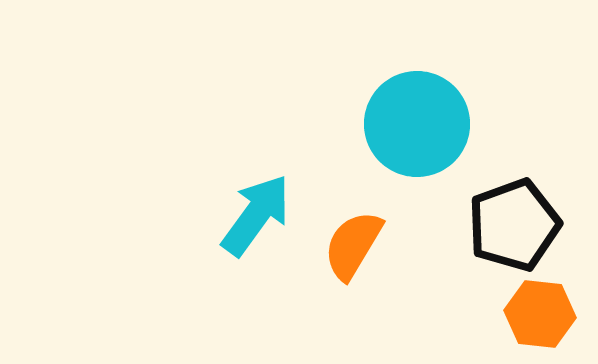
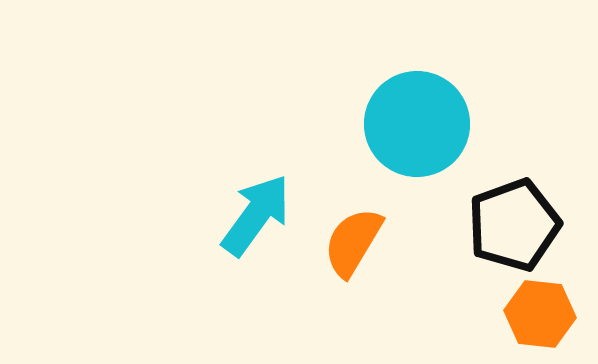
orange semicircle: moved 3 px up
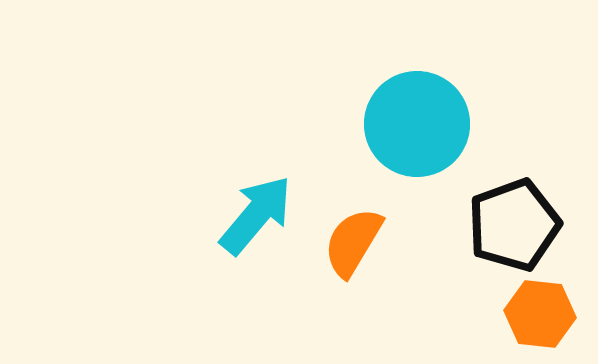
cyan arrow: rotated 4 degrees clockwise
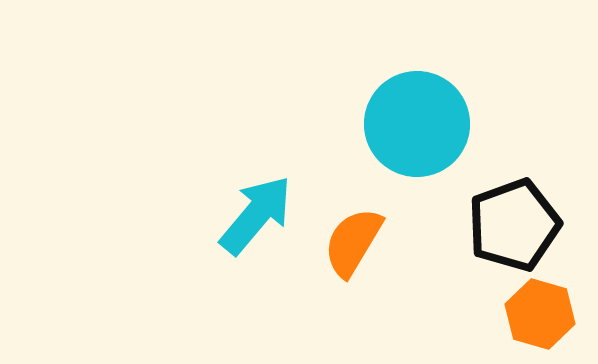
orange hexagon: rotated 10 degrees clockwise
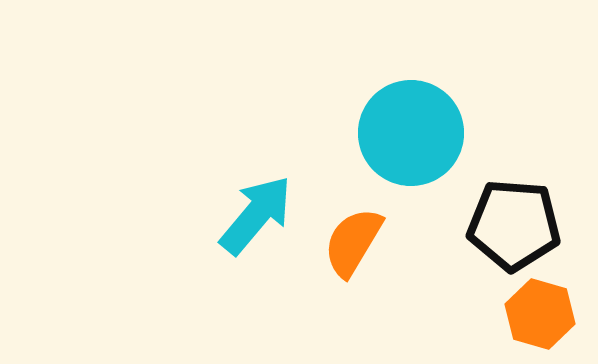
cyan circle: moved 6 px left, 9 px down
black pentagon: rotated 24 degrees clockwise
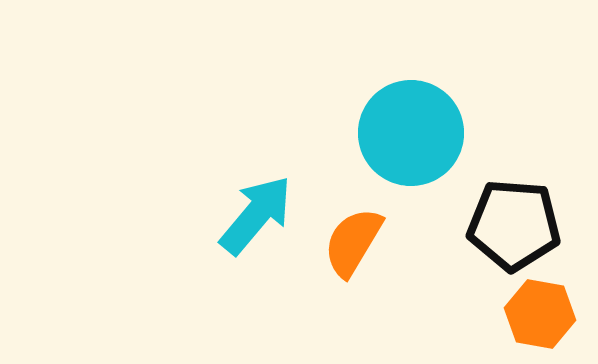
orange hexagon: rotated 6 degrees counterclockwise
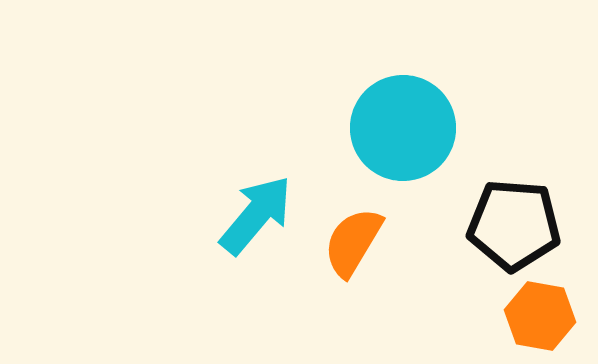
cyan circle: moved 8 px left, 5 px up
orange hexagon: moved 2 px down
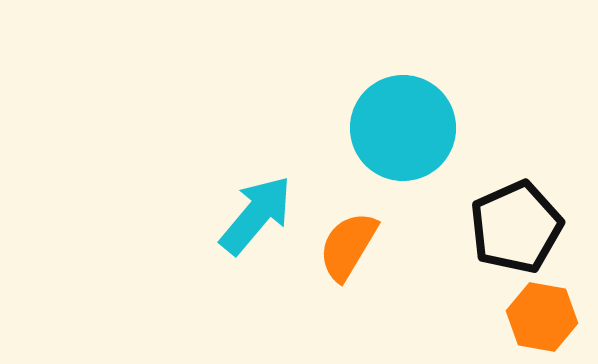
black pentagon: moved 2 px right, 2 px down; rotated 28 degrees counterclockwise
orange semicircle: moved 5 px left, 4 px down
orange hexagon: moved 2 px right, 1 px down
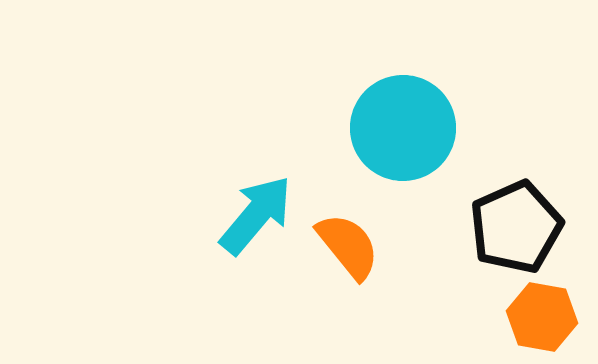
orange semicircle: rotated 110 degrees clockwise
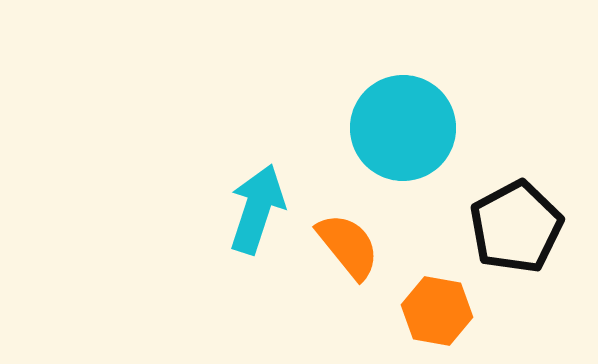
cyan arrow: moved 1 px right, 6 px up; rotated 22 degrees counterclockwise
black pentagon: rotated 4 degrees counterclockwise
orange hexagon: moved 105 px left, 6 px up
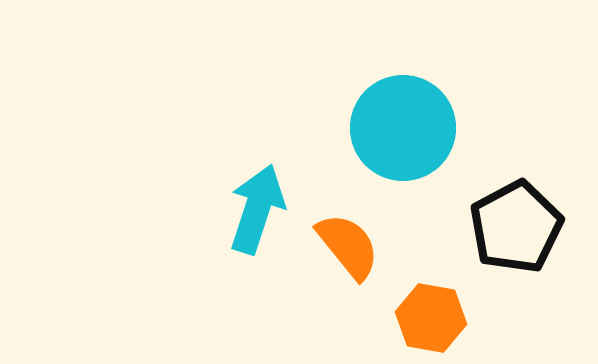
orange hexagon: moved 6 px left, 7 px down
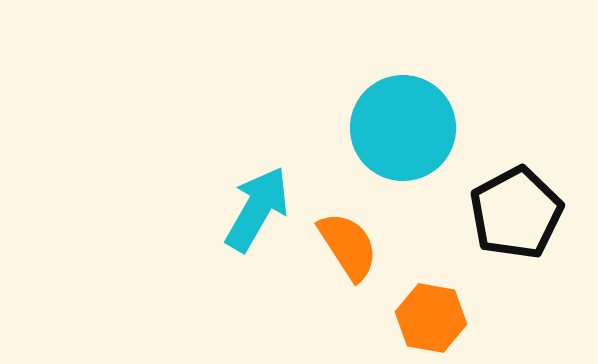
cyan arrow: rotated 12 degrees clockwise
black pentagon: moved 14 px up
orange semicircle: rotated 6 degrees clockwise
